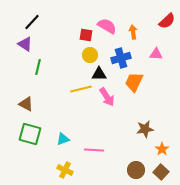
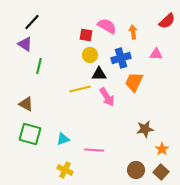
green line: moved 1 px right, 1 px up
yellow line: moved 1 px left
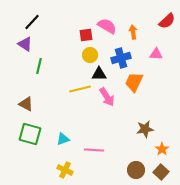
red square: rotated 16 degrees counterclockwise
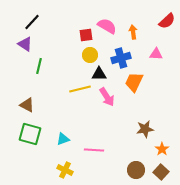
brown triangle: moved 1 px right, 1 px down
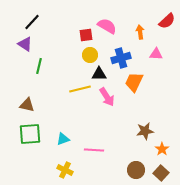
orange arrow: moved 7 px right
brown triangle: rotated 14 degrees counterclockwise
brown star: moved 2 px down
green square: rotated 20 degrees counterclockwise
brown square: moved 1 px down
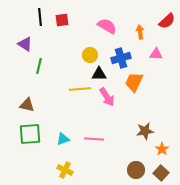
black line: moved 8 px right, 5 px up; rotated 48 degrees counterclockwise
red square: moved 24 px left, 15 px up
yellow line: rotated 10 degrees clockwise
pink line: moved 11 px up
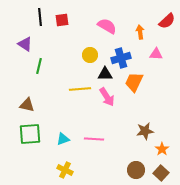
black triangle: moved 6 px right
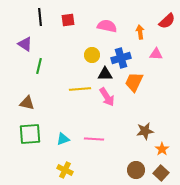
red square: moved 6 px right
pink semicircle: rotated 18 degrees counterclockwise
yellow circle: moved 2 px right
brown triangle: moved 2 px up
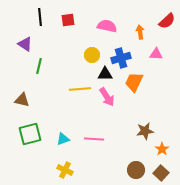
brown triangle: moved 5 px left, 3 px up
green square: rotated 10 degrees counterclockwise
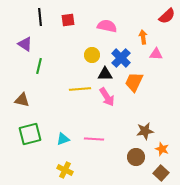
red semicircle: moved 5 px up
orange arrow: moved 3 px right, 5 px down
blue cross: rotated 30 degrees counterclockwise
orange star: rotated 16 degrees counterclockwise
brown circle: moved 13 px up
